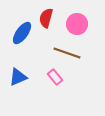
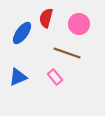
pink circle: moved 2 px right
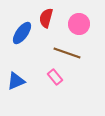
blue triangle: moved 2 px left, 4 px down
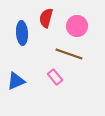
pink circle: moved 2 px left, 2 px down
blue ellipse: rotated 40 degrees counterclockwise
brown line: moved 2 px right, 1 px down
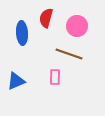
pink rectangle: rotated 42 degrees clockwise
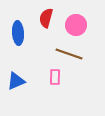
pink circle: moved 1 px left, 1 px up
blue ellipse: moved 4 px left
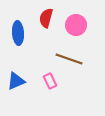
brown line: moved 5 px down
pink rectangle: moved 5 px left, 4 px down; rotated 28 degrees counterclockwise
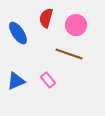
blue ellipse: rotated 30 degrees counterclockwise
brown line: moved 5 px up
pink rectangle: moved 2 px left, 1 px up; rotated 14 degrees counterclockwise
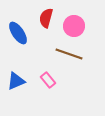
pink circle: moved 2 px left, 1 px down
